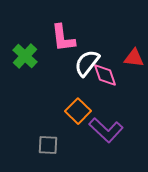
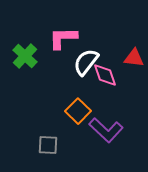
pink L-shape: rotated 96 degrees clockwise
white semicircle: moved 1 px left, 1 px up
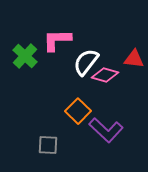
pink L-shape: moved 6 px left, 2 px down
red triangle: moved 1 px down
pink diamond: rotated 56 degrees counterclockwise
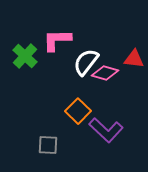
pink diamond: moved 2 px up
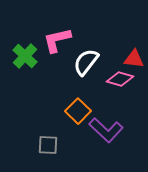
pink L-shape: rotated 12 degrees counterclockwise
pink diamond: moved 15 px right, 6 px down
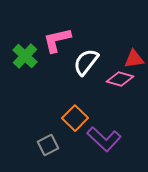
red triangle: rotated 15 degrees counterclockwise
orange square: moved 3 px left, 7 px down
purple L-shape: moved 2 px left, 9 px down
gray square: rotated 30 degrees counterclockwise
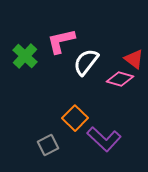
pink L-shape: moved 4 px right, 1 px down
red triangle: rotated 45 degrees clockwise
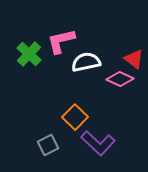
green cross: moved 4 px right, 2 px up
white semicircle: rotated 40 degrees clockwise
pink diamond: rotated 8 degrees clockwise
orange square: moved 1 px up
purple L-shape: moved 6 px left, 4 px down
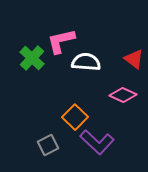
green cross: moved 3 px right, 4 px down
white semicircle: rotated 16 degrees clockwise
pink diamond: moved 3 px right, 16 px down
purple L-shape: moved 1 px left, 1 px up
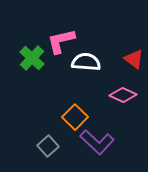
gray square: moved 1 px down; rotated 15 degrees counterclockwise
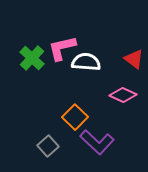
pink L-shape: moved 1 px right, 7 px down
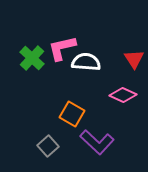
red triangle: rotated 20 degrees clockwise
orange square: moved 3 px left, 3 px up; rotated 15 degrees counterclockwise
